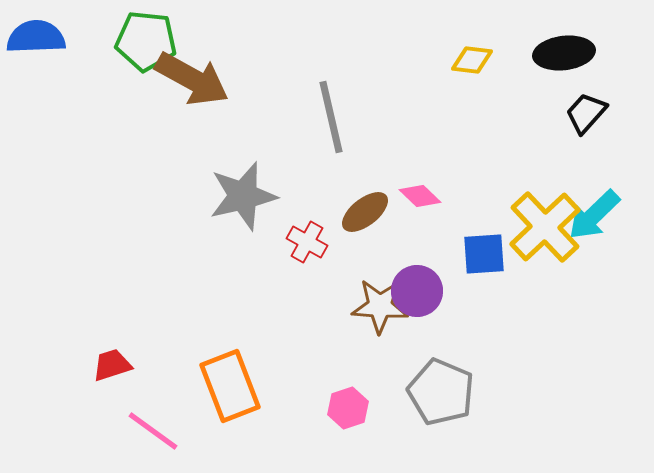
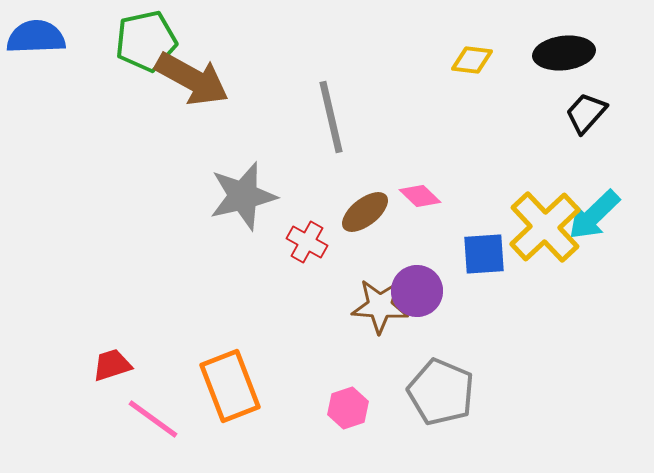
green pentagon: rotated 18 degrees counterclockwise
pink line: moved 12 px up
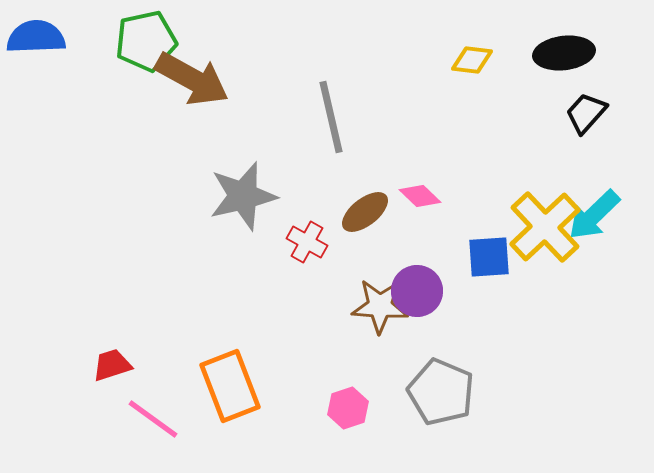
blue square: moved 5 px right, 3 px down
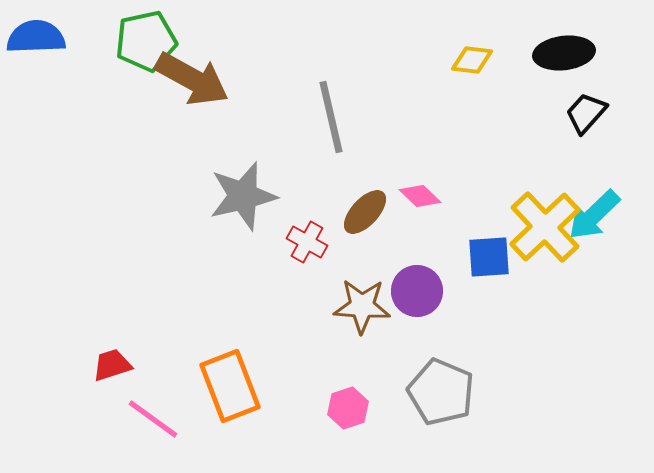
brown ellipse: rotated 9 degrees counterclockwise
brown star: moved 18 px left
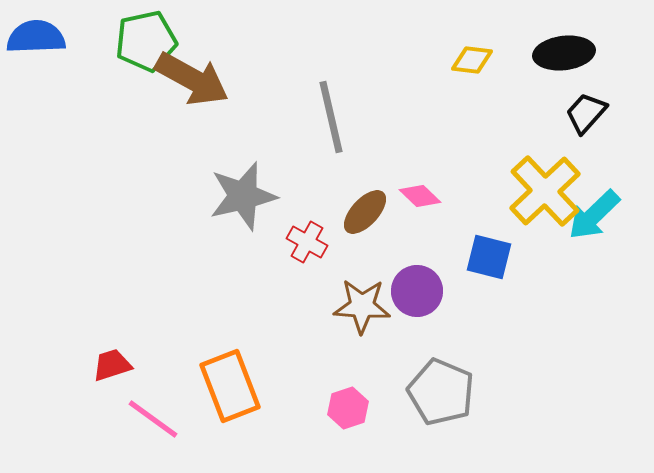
yellow cross: moved 36 px up
blue square: rotated 18 degrees clockwise
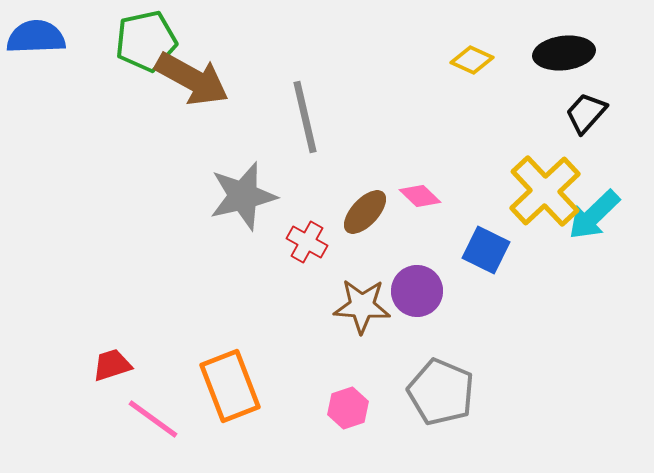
yellow diamond: rotated 18 degrees clockwise
gray line: moved 26 px left
blue square: moved 3 px left, 7 px up; rotated 12 degrees clockwise
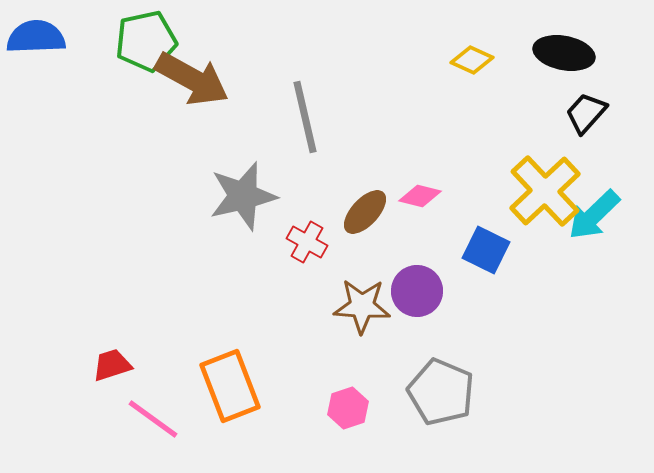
black ellipse: rotated 18 degrees clockwise
pink diamond: rotated 30 degrees counterclockwise
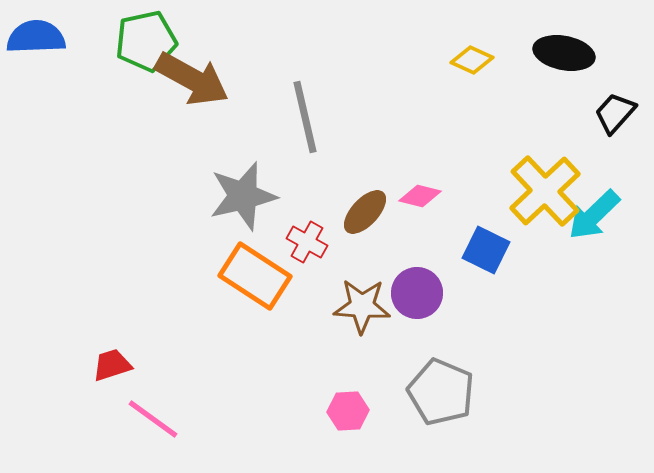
black trapezoid: moved 29 px right
purple circle: moved 2 px down
orange rectangle: moved 25 px right, 110 px up; rotated 36 degrees counterclockwise
pink hexagon: moved 3 px down; rotated 15 degrees clockwise
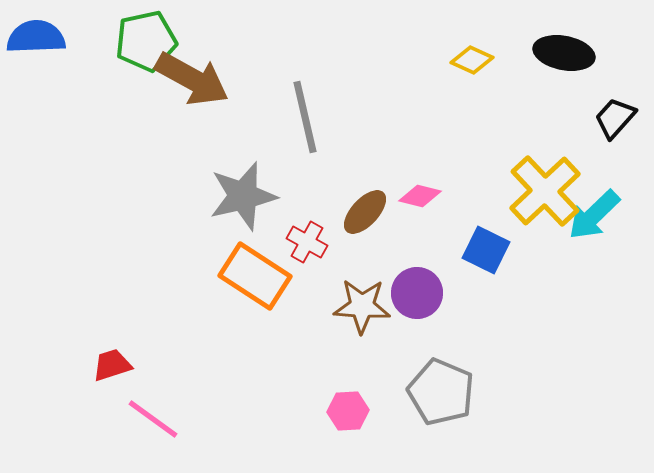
black trapezoid: moved 5 px down
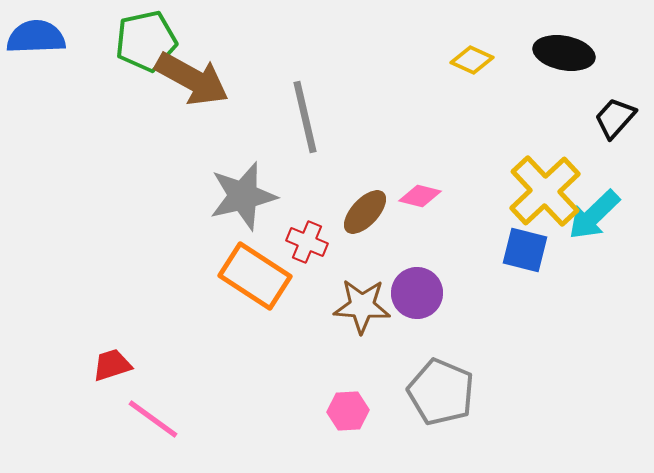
red cross: rotated 6 degrees counterclockwise
blue square: moved 39 px right; rotated 12 degrees counterclockwise
